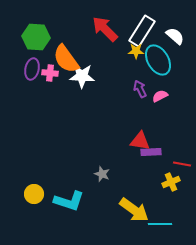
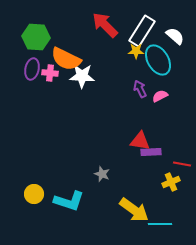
red arrow: moved 4 px up
orange semicircle: rotated 28 degrees counterclockwise
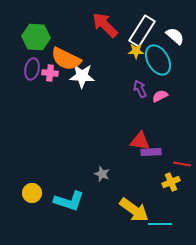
yellow circle: moved 2 px left, 1 px up
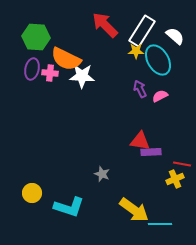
yellow cross: moved 4 px right, 3 px up
cyan L-shape: moved 6 px down
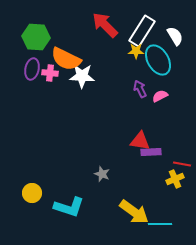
white semicircle: rotated 18 degrees clockwise
yellow arrow: moved 2 px down
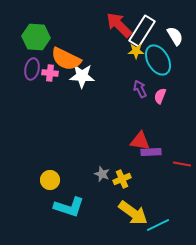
red arrow: moved 14 px right
pink semicircle: rotated 42 degrees counterclockwise
yellow cross: moved 53 px left
yellow circle: moved 18 px right, 13 px up
yellow arrow: moved 1 px left, 1 px down
cyan line: moved 2 px left, 1 px down; rotated 25 degrees counterclockwise
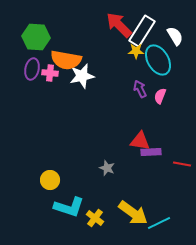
orange semicircle: moved 1 px down; rotated 16 degrees counterclockwise
white star: rotated 15 degrees counterclockwise
gray star: moved 5 px right, 6 px up
yellow cross: moved 27 px left, 39 px down; rotated 30 degrees counterclockwise
cyan line: moved 1 px right, 2 px up
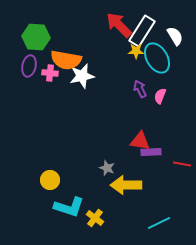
cyan ellipse: moved 1 px left, 2 px up
purple ellipse: moved 3 px left, 3 px up
yellow arrow: moved 7 px left, 28 px up; rotated 144 degrees clockwise
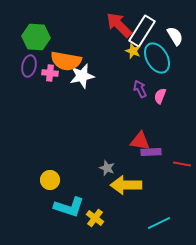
yellow star: moved 3 px left; rotated 21 degrees clockwise
orange semicircle: moved 1 px down
